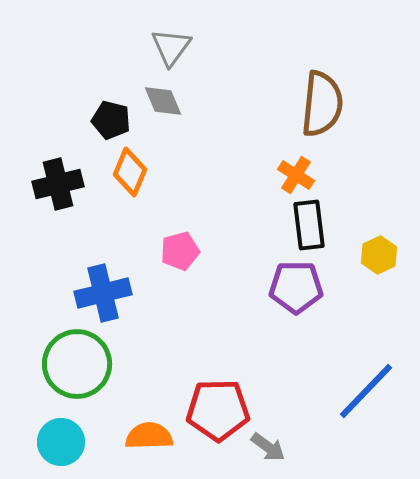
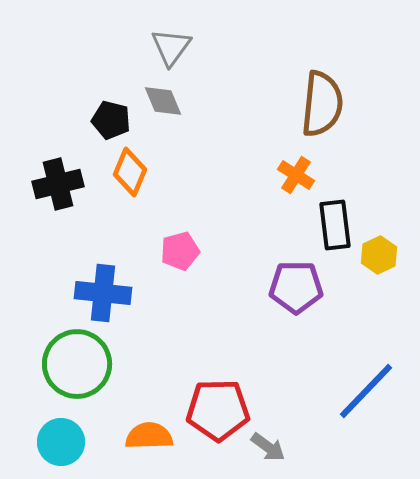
black rectangle: moved 26 px right
blue cross: rotated 20 degrees clockwise
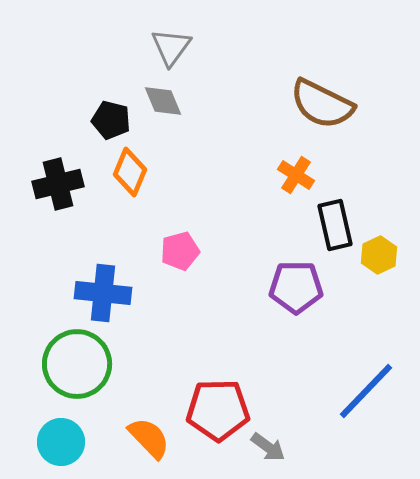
brown semicircle: rotated 110 degrees clockwise
black rectangle: rotated 6 degrees counterclockwise
orange semicircle: moved 2 px down; rotated 48 degrees clockwise
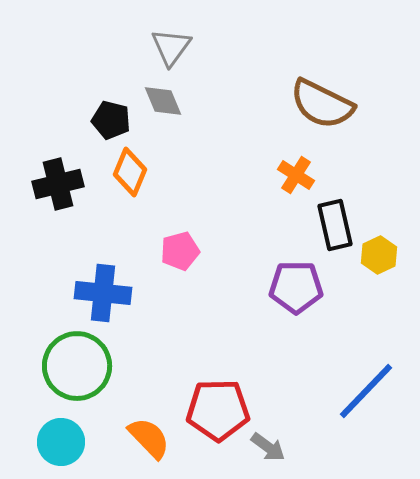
green circle: moved 2 px down
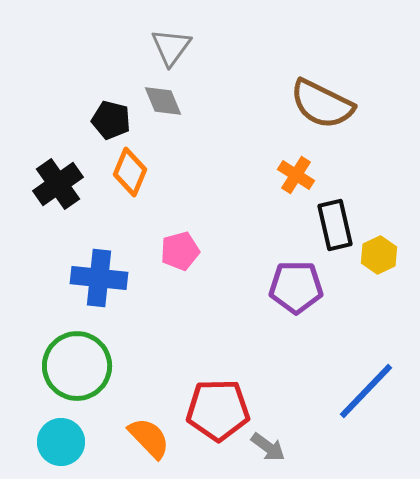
black cross: rotated 21 degrees counterclockwise
blue cross: moved 4 px left, 15 px up
